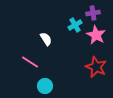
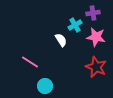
pink star: moved 2 px down; rotated 18 degrees counterclockwise
white semicircle: moved 15 px right, 1 px down
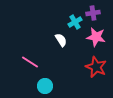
cyan cross: moved 3 px up
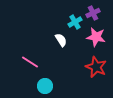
purple cross: rotated 16 degrees counterclockwise
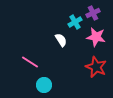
cyan circle: moved 1 px left, 1 px up
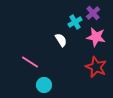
purple cross: rotated 16 degrees counterclockwise
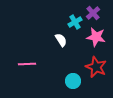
pink line: moved 3 px left, 2 px down; rotated 36 degrees counterclockwise
cyan circle: moved 29 px right, 4 px up
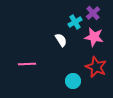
pink star: moved 2 px left
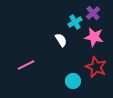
pink line: moved 1 px left, 1 px down; rotated 24 degrees counterclockwise
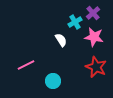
cyan circle: moved 20 px left
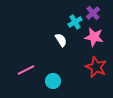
pink line: moved 5 px down
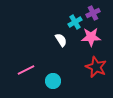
purple cross: rotated 16 degrees clockwise
pink star: moved 3 px left; rotated 12 degrees counterclockwise
